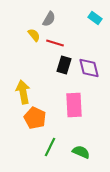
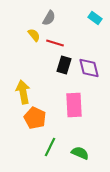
gray semicircle: moved 1 px up
green semicircle: moved 1 px left, 1 px down
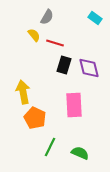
gray semicircle: moved 2 px left, 1 px up
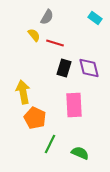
black rectangle: moved 3 px down
green line: moved 3 px up
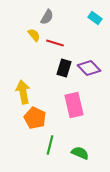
purple diamond: rotated 30 degrees counterclockwise
pink rectangle: rotated 10 degrees counterclockwise
green line: moved 1 px down; rotated 12 degrees counterclockwise
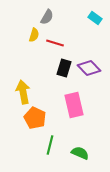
yellow semicircle: rotated 56 degrees clockwise
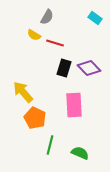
yellow semicircle: rotated 104 degrees clockwise
yellow arrow: rotated 30 degrees counterclockwise
pink rectangle: rotated 10 degrees clockwise
